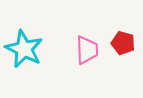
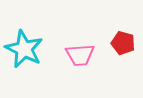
pink trapezoid: moved 7 px left, 5 px down; rotated 88 degrees clockwise
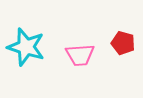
cyan star: moved 2 px right, 2 px up; rotated 9 degrees counterclockwise
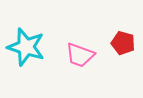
pink trapezoid: rotated 24 degrees clockwise
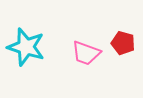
pink trapezoid: moved 6 px right, 2 px up
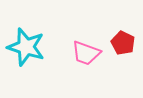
red pentagon: rotated 10 degrees clockwise
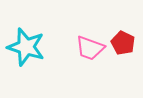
pink trapezoid: moved 4 px right, 5 px up
